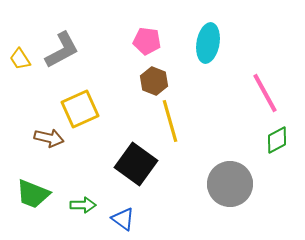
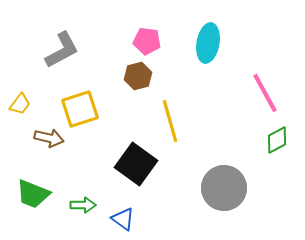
yellow trapezoid: moved 45 px down; rotated 110 degrees counterclockwise
brown hexagon: moved 16 px left, 5 px up; rotated 24 degrees clockwise
yellow square: rotated 6 degrees clockwise
gray circle: moved 6 px left, 4 px down
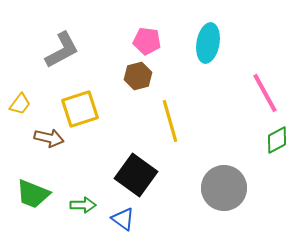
black square: moved 11 px down
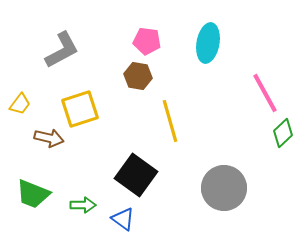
brown hexagon: rotated 24 degrees clockwise
green diamond: moved 6 px right, 7 px up; rotated 16 degrees counterclockwise
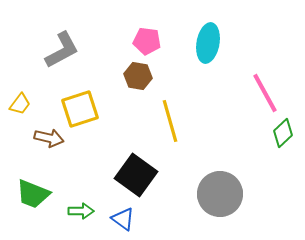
gray circle: moved 4 px left, 6 px down
green arrow: moved 2 px left, 6 px down
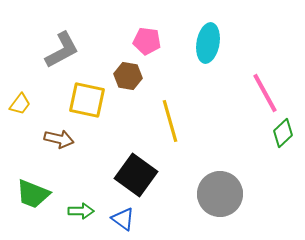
brown hexagon: moved 10 px left
yellow square: moved 7 px right, 9 px up; rotated 30 degrees clockwise
brown arrow: moved 10 px right, 1 px down
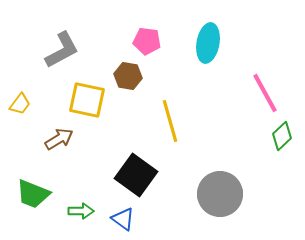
green diamond: moved 1 px left, 3 px down
brown arrow: rotated 44 degrees counterclockwise
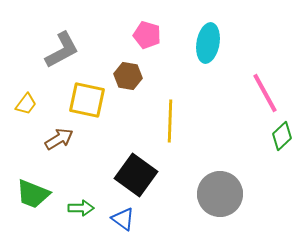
pink pentagon: moved 6 px up; rotated 8 degrees clockwise
yellow trapezoid: moved 6 px right
yellow line: rotated 18 degrees clockwise
green arrow: moved 3 px up
